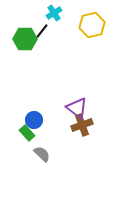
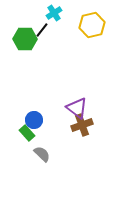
black line: moved 1 px up
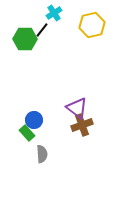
gray semicircle: rotated 42 degrees clockwise
